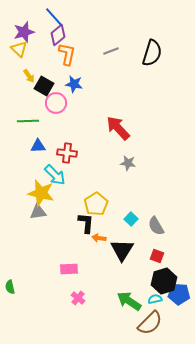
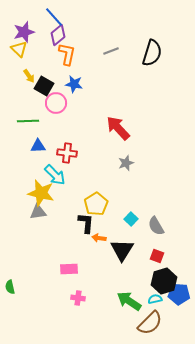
gray star: moved 2 px left; rotated 28 degrees counterclockwise
pink cross: rotated 32 degrees counterclockwise
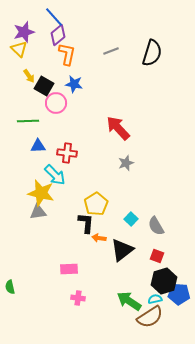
black triangle: rotated 20 degrees clockwise
brown semicircle: moved 6 px up; rotated 12 degrees clockwise
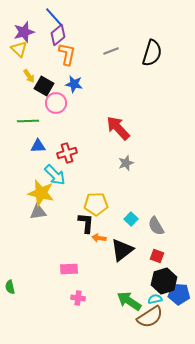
red cross: rotated 24 degrees counterclockwise
yellow pentagon: rotated 30 degrees clockwise
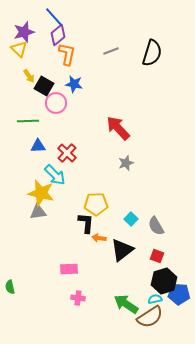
red cross: rotated 30 degrees counterclockwise
green arrow: moved 3 px left, 3 px down
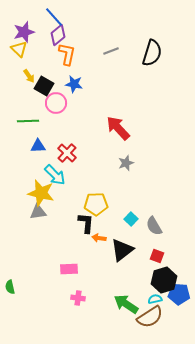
gray semicircle: moved 2 px left
black hexagon: moved 1 px up
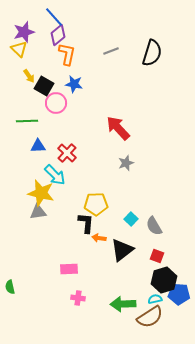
green line: moved 1 px left
green arrow: moved 3 px left; rotated 35 degrees counterclockwise
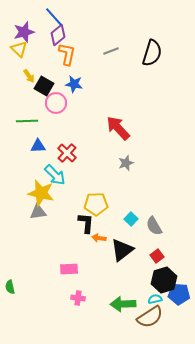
red square: rotated 32 degrees clockwise
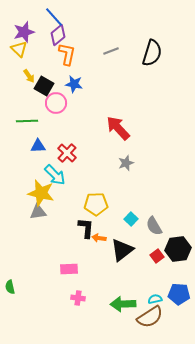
black L-shape: moved 5 px down
black hexagon: moved 14 px right, 31 px up; rotated 10 degrees clockwise
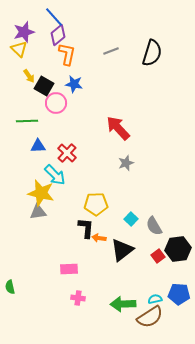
red square: moved 1 px right
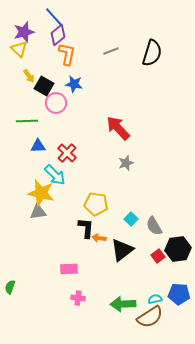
yellow pentagon: rotated 10 degrees clockwise
green semicircle: rotated 32 degrees clockwise
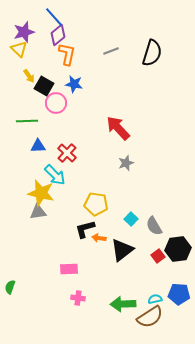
black L-shape: moved 1 px left, 1 px down; rotated 110 degrees counterclockwise
